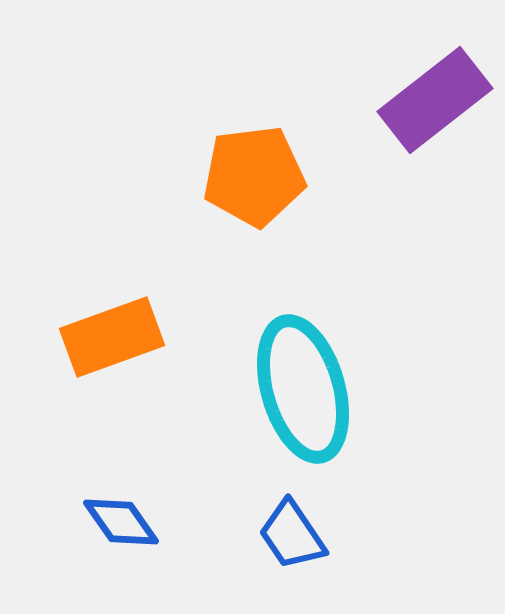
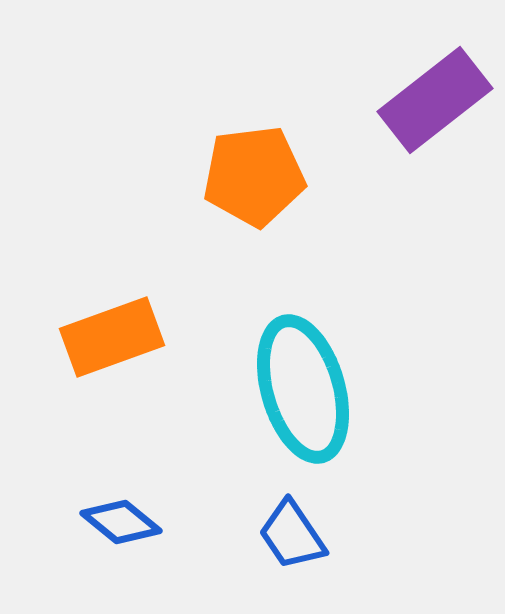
blue diamond: rotated 16 degrees counterclockwise
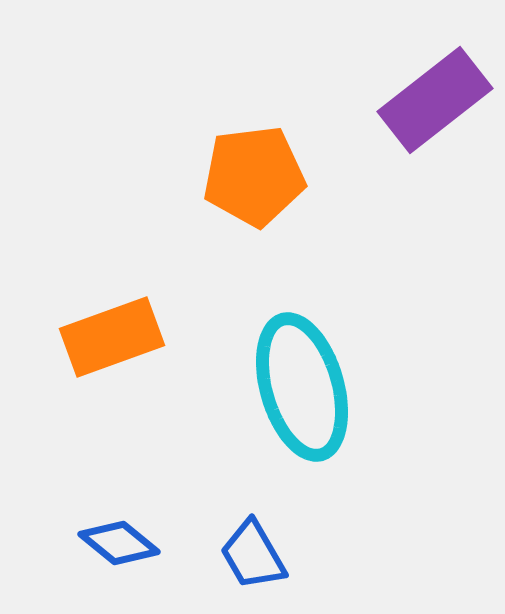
cyan ellipse: moved 1 px left, 2 px up
blue diamond: moved 2 px left, 21 px down
blue trapezoid: moved 39 px left, 20 px down; rotated 4 degrees clockwise
